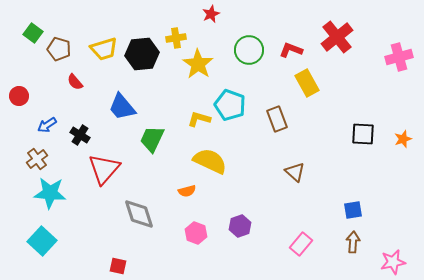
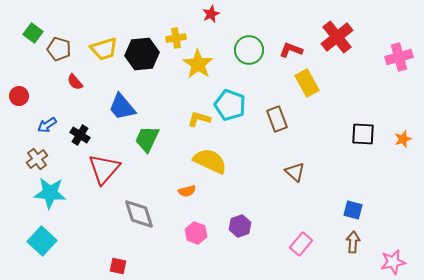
green trapezoid: moved 5 px left
blue square: rotated 24 degrees clockwise
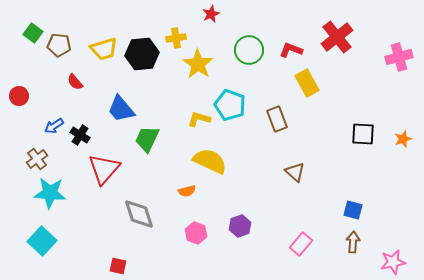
brown pentagon: moved 4 px up; rotated 10 degrees counterclockwise
blue trapezoid: moved 1 px left, 2 px down
blue arrow: moved 7 px right, 1 px down
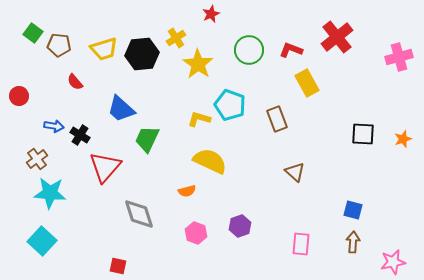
yellow cross: rotated 24 degrees counterclockwise
blue trapezoid: rotated 8 degrees counterclockwise
blue arrow: rotated 138 degrees counterclockwise
red triangle: moved 1 px right, 2 px up
pink rectangle: rotated 35 degrees counterclockwise
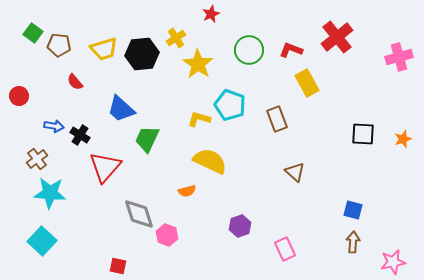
pink hexagon: moved 29 px left, 2 px down
pink rectangle: moved 16 px left, 5 px down; rotated 30 degrees counterclockwise
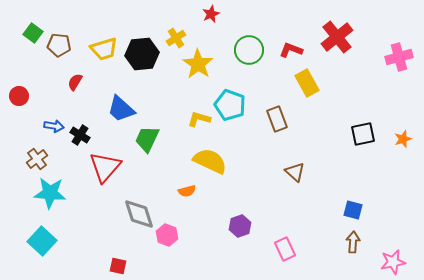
red semicircle: rotated 72 degrees clockwise
black square: rotated 15 degrees counterclockwise
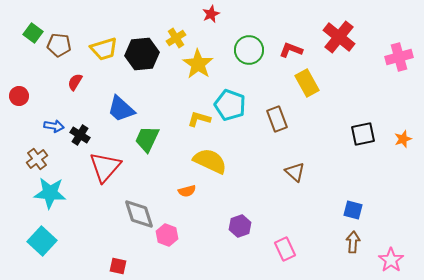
red cross: moved 2 px right; rotated 12 degrees counterclockwise
pink star: moved 2 px left, 2 px up; rotated 25 degrees counterclockwise
